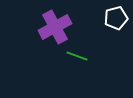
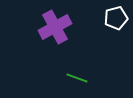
green line: moved 22 px down
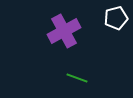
purple cross: moved 9 px right, 4 px down
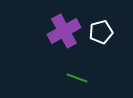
white pentagon: moved 15 px left, 14 px down
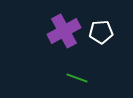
white pentagon: rotated 10 degrees clockwise
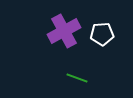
white pentagon: moved 1 px right, 2 px down
